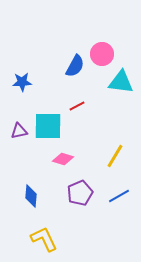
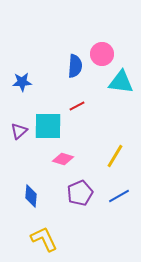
blue semicircle: rotated 25 degrees counterclockwise
purple triangle: rotated 30 degrees counterclockwise
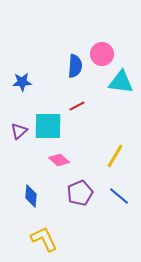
pink diamond: moved 4 px left, 1 px down; rotated 25 degrees clockwise
blue line: rotated 70 degrees clockwise
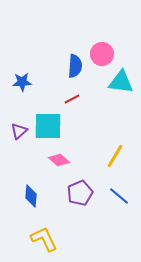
red line: moved 5 px left, 7 px up
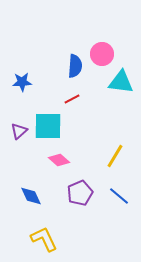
blue diamond: rotated 30 degrees counterclockwise
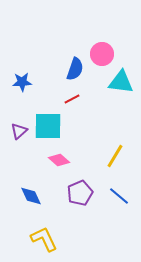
blue semicircle: moved 3 px down; rotated 15 degrees clockwise
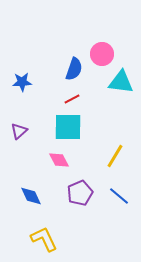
blue semicircle: moved 1 px left
cyan square: moved 20 px right, 1 px down
pink diamond: rotated 20 degrees clockwise
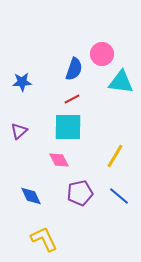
purple pentagon: rotated 10 degrees clockwise
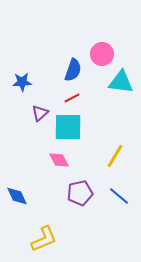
blue semicircle: moved 1 px left, 1 px down
red line: moved 1 px up
purple triangle: moved 21 px right, 18 px up
blue diamond: moved 14 px left
yellow L-shape: rotated 92 degrees clockwise
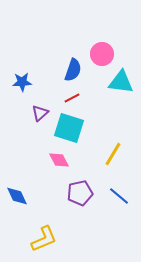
cyan square: moved 1 px right, 1 px down; rotated 16 degrees clockwise
yellow line: moved 2 px left, 2 px up
